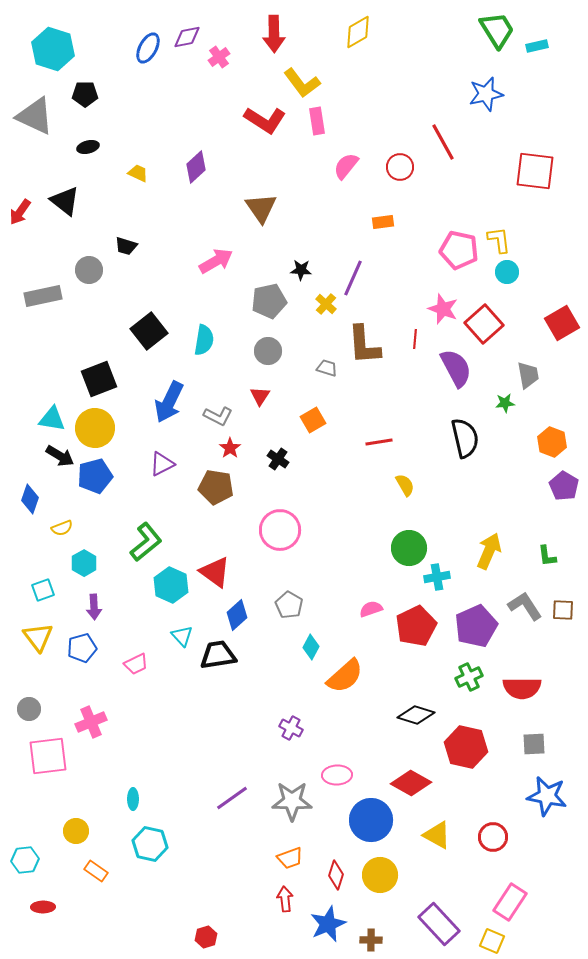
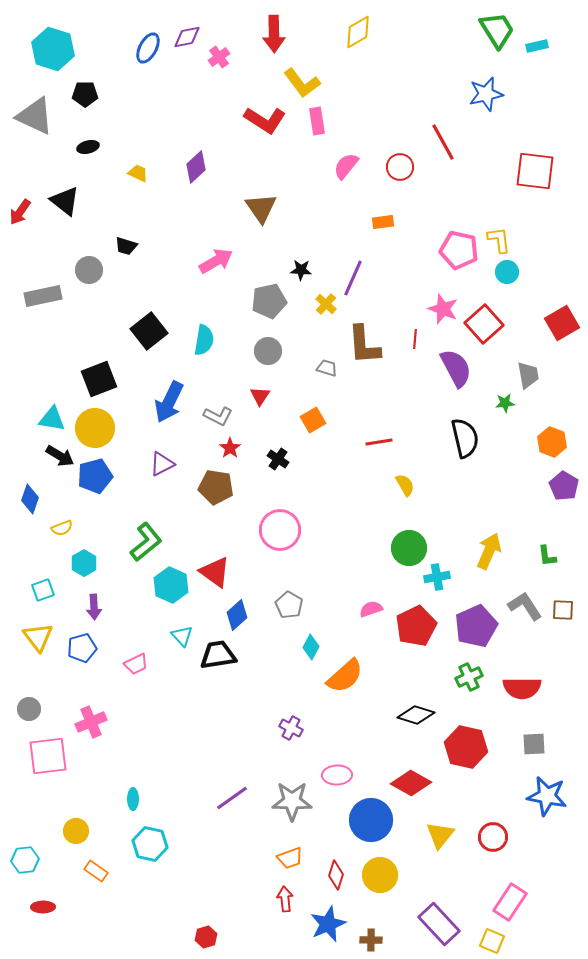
yellow triangle at (437, 835): moved 3 px right; rotated 40 degrees clockwise
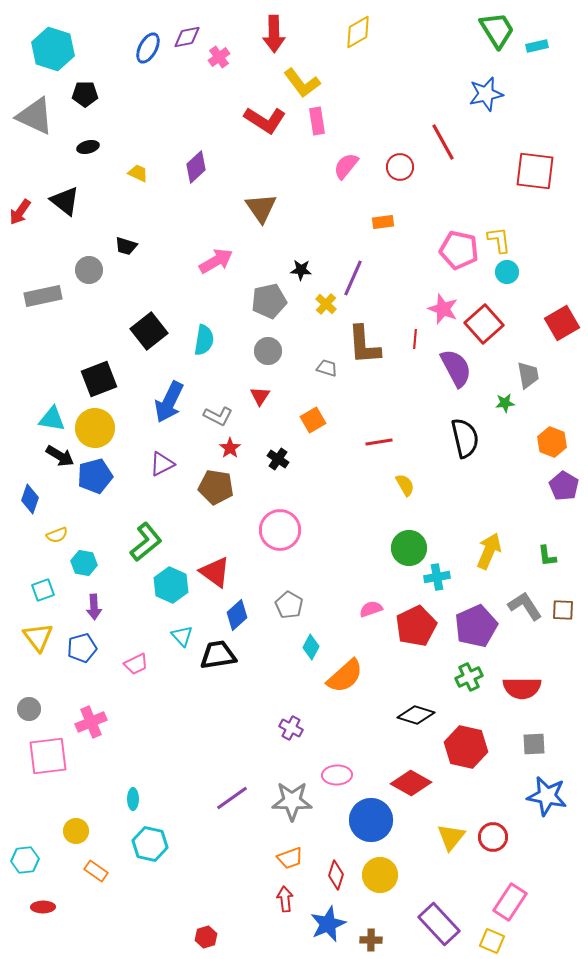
yellow semicircle at (62, 528): moved 5 px left, 7 px down
cyan hexagon at (84, 563): rotated 20 degrees counterclockwise
yellow triangle at (440, 835): moved 11 px right, 2 px down
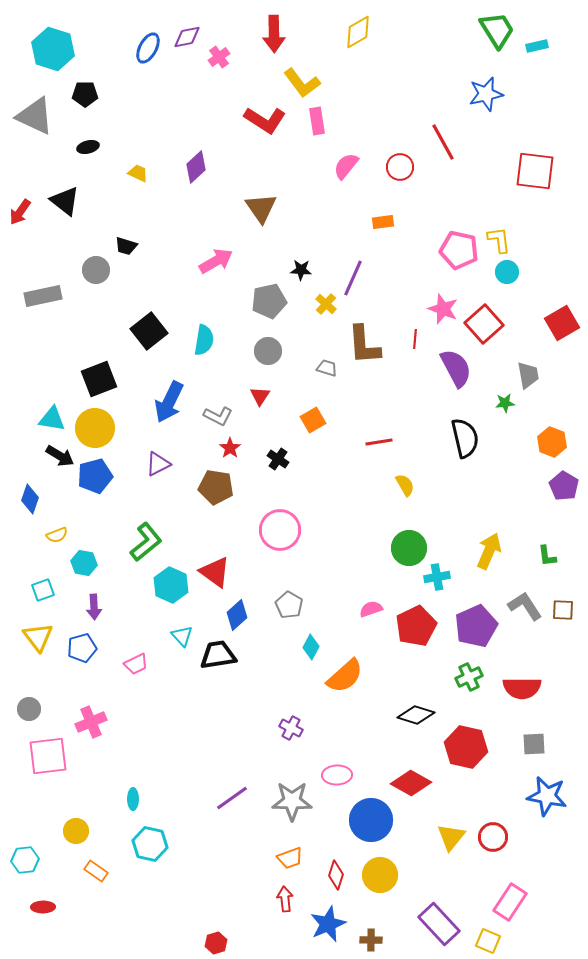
gray circle at (89, 270): moved 7 px right
purple triangle at (162, 464): moved 4 px left
red hexagon at (206, 937): moved 10 px right, 6 px down
yellow square at (492, 941): moved 4 px left
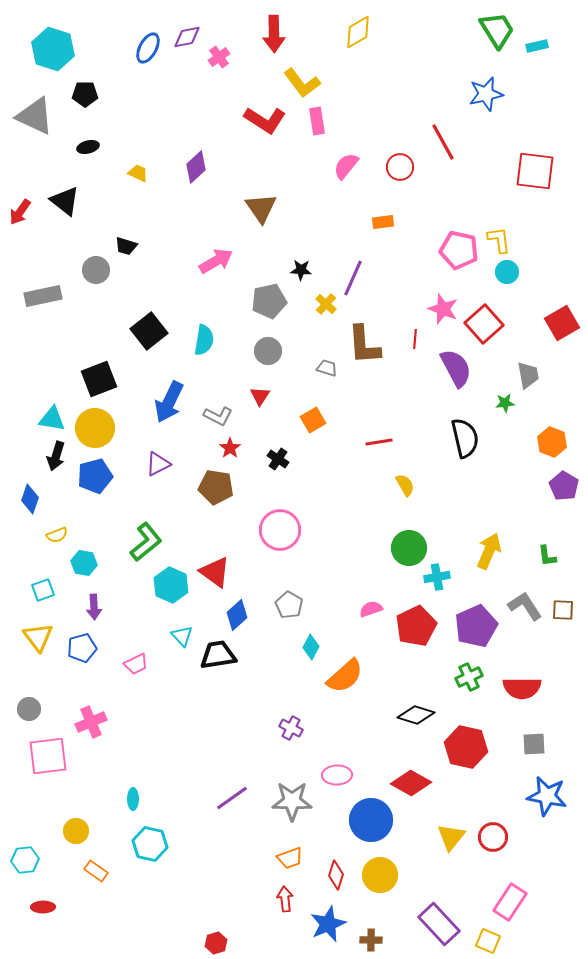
black arrow at (60, 456): moved 4 px left; rotated 76 degrees clockwise
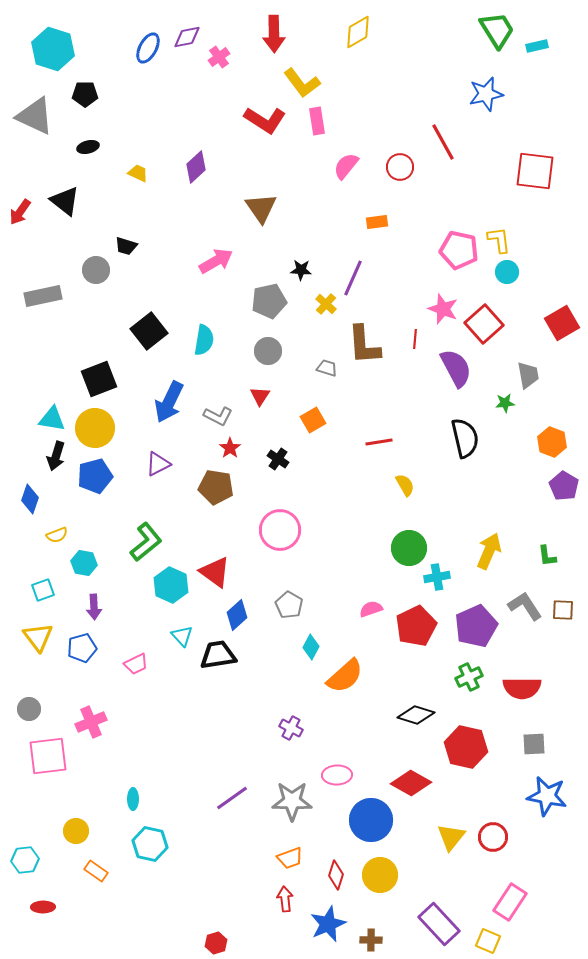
orange rectangle at (383, 222): moved 6 px left
